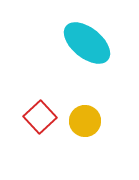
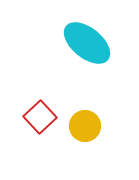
yellow circle: moved 5 px down
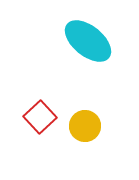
cyan ellipse: moved 1 px right, 2 px up
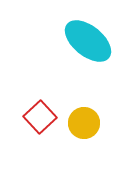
yellow circle: moved 1 px left, 3 px up
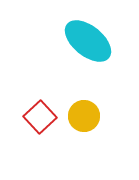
yellow circle: moved 7 px up
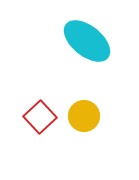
cyan ellipse: moved 1 px left
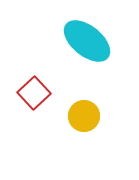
red square: moved 6 px left, 24 px up
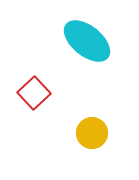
yellow circle: moved 8 px right, 17 px down
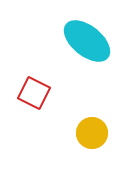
red square: rotated 20 degrees counterclockwise
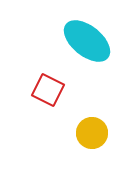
red square: moved 14 px right, 3 px up
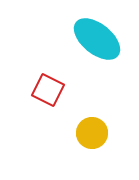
cyan ellipse: moved 10 px right, 2 px up
